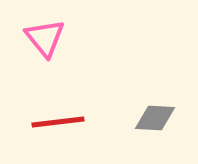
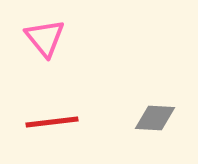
red line: moved 6 px left
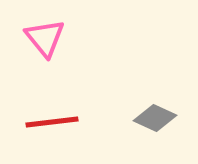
gray diamond: rotated 21 degrees clockwise
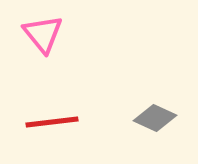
pink triangle: moved 2 px left, 4 px up
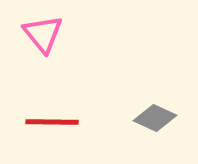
red line: rotated 8 degrees clockwise
